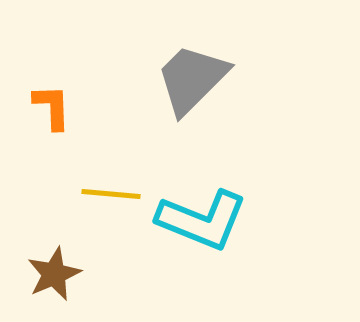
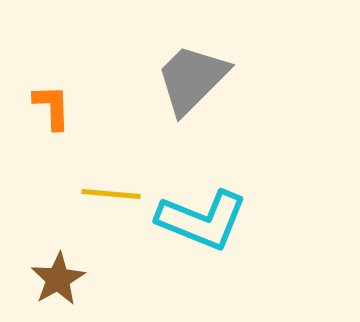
brown star: moved 4 px right, 5 px down; rotated 6 degrees counterclockwise
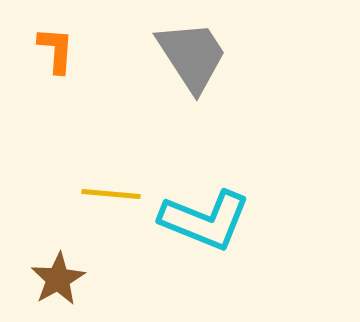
gray trapezoid: moved 23 px up; rotated 102 degrees clockwise
orange L-shape: moved 4 px right, 57 px up; rotated 6 degrees clockwise
cyan L-shape: moved 3 px right
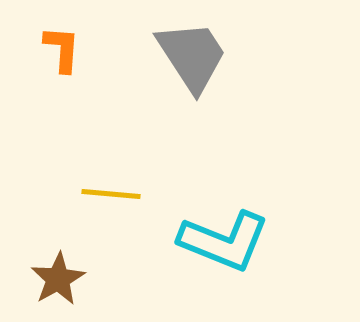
orange L-shape: moved 6 px right, 1 px up
cyan L-shape: moved 19 px right, 21 px down
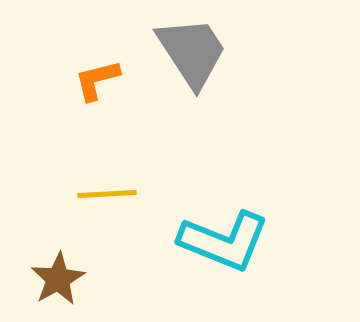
orange L-shape: moved 35 px right, 31 px down; rotated 108 degrees counterclockwise
gray trapezoid: moved 4 px up
yellow line: moved 4 px left; rotated 8 degrees counterclockwise
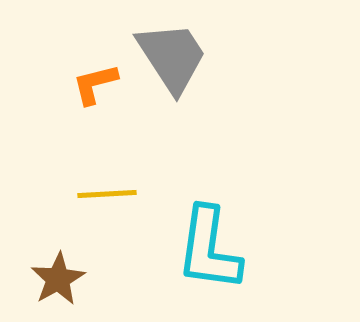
gray trapezoid: moved 20 px left, 5 px down
orange L-shape: moved 2 px left, 4 px down
cyan L-shape: moved 15 px left, 8 px down; rotated 76 degrees clockwise
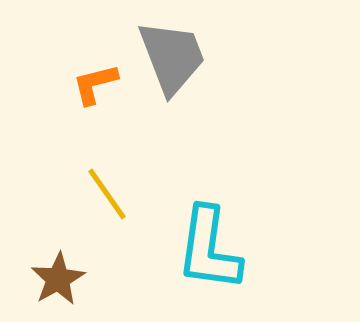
gray trapezoid: rotated 12 degrees clockwise
yellow line: rotated 58 degrees clockwise
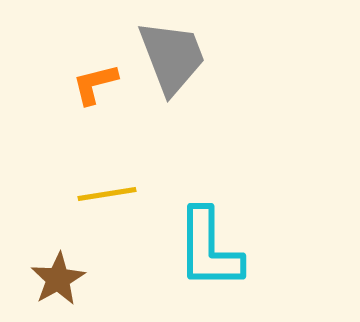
yellow line: rotated 64 degrees counterclockwise
cyan L-shape: rotated 8 degrees counterclockwise
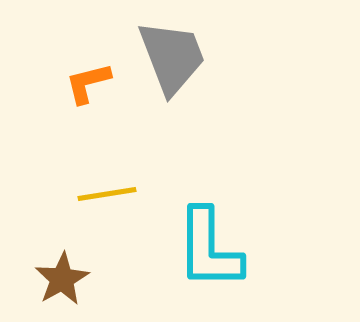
orange L-shape: moved 7 px left, 1 px up
brown star: moved 4 px right
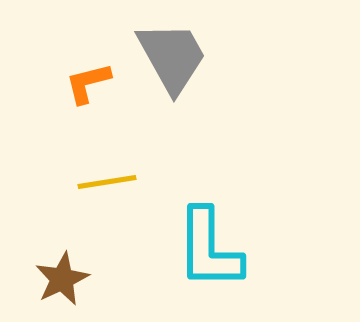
gray trapezoid: rotated 8 degrees counterclockwise
yellow line: moved 12 px up
brown star: rotated 4 degrees clockwise
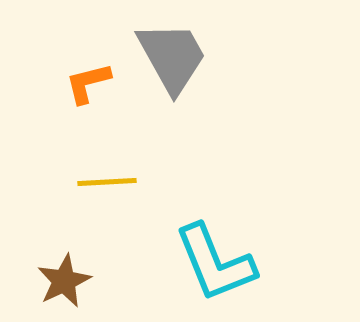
yellow line: rotated 6 degrees clockwise
cyan L-shape: moved 6 px right, 14 px down; rotated 22 degrees counterclockwise
brown star: moved 2 px right, 2 px down
